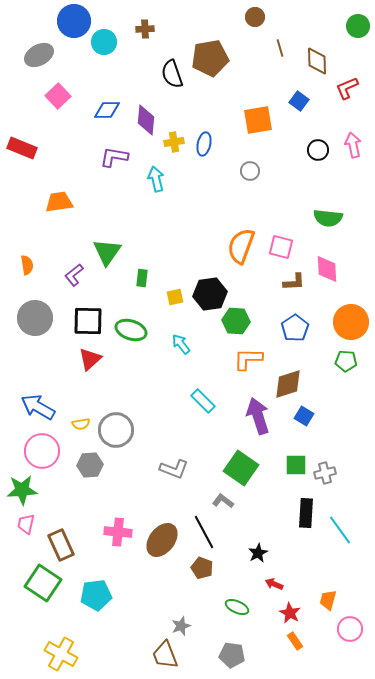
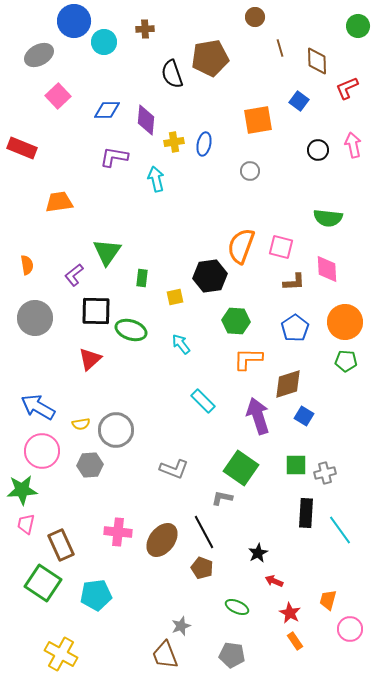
black hexagon at (210, 294): moved 18 px up
black square at (88, 321): moved 8 px right, 10 px up
orange circle at (351, 322): moved 6 px left
gray L-shape at (223, 501): moved 1 px left, 3 px up; rotated 25 degrees counterclockwise
red arrow at (274, 584): moved 3 px up
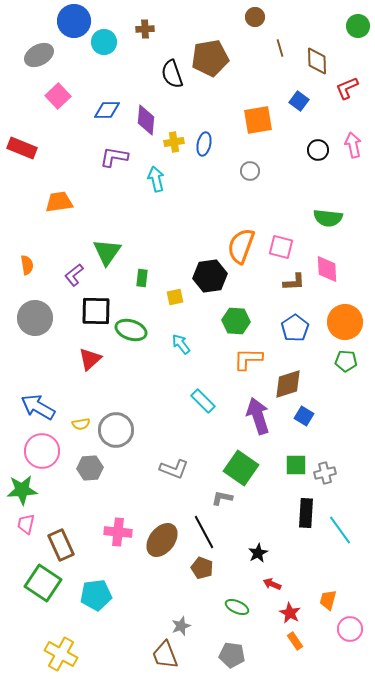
gray hexagon at (90, 465): moved 3 px down
red arrow at (274, 581): moved 2 px left, 3 px down
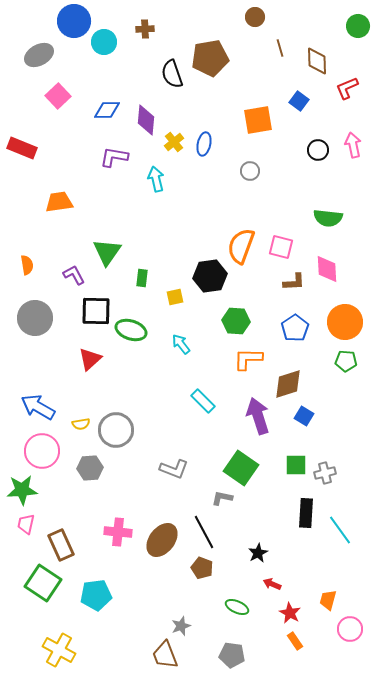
yellow cross at (174, 142): rotated 30 degrees counterclockwise
purple L-shape at (74, 275): rotated 100 degrees clockwise
yellow cross at (61, 654): moved 2 px left, 4 px up
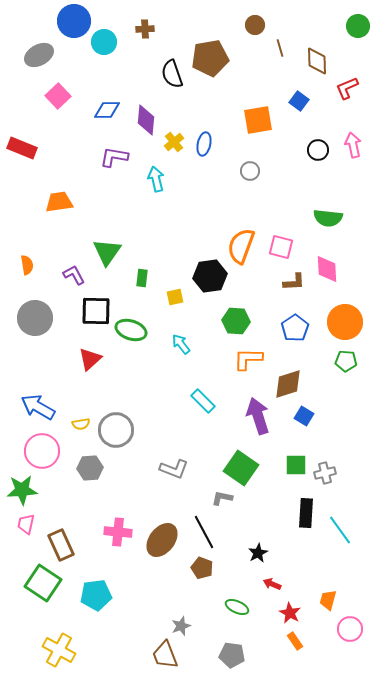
brown circle at (255, 17): moved 8 px down
